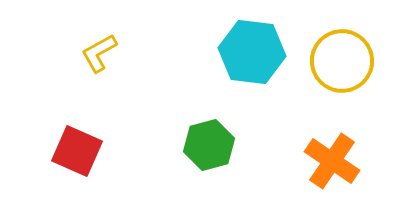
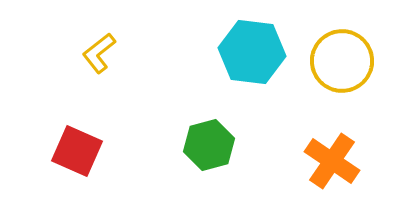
yellow L-shape: rotated 9 degrees counterclockwise
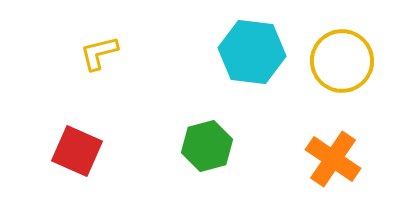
yellow L-shape: rotated 24 degrees clockwise
green hexagon: moved 2 px left, 1 px down
orange cross: moved 1 px right, 2 px up
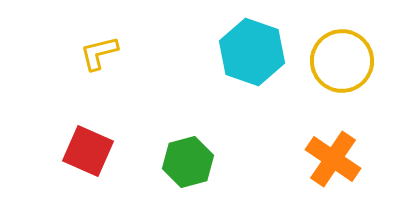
cyan hexagon: rotated 12 degrees clockwise
green hexagon: moved 19 px left, 16 px down
red square: moved 11 px right
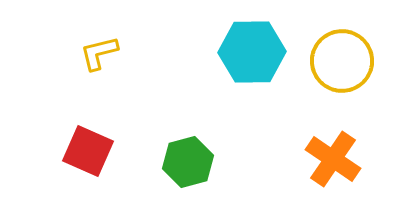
cyan hexagon: rotated 20 degrees counterclockwise
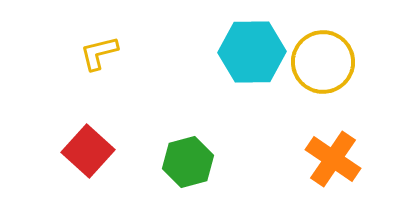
yellow circle: moved 19 px left, 1 px down
red square: rotated 18 degrees clockwise
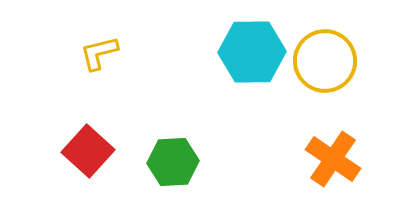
yellow circle: moved 2 px right, 1 px up
green hexagon: moved 15 px left; rotated 12 degrees clockwise
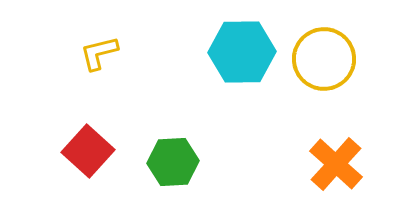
cyan hexagon: moved 10 px left
yellow circle: moved 1 px left, 2 px up
orange cross: moved 3 px right, 5 px down; rotated 8 degrees clockwise
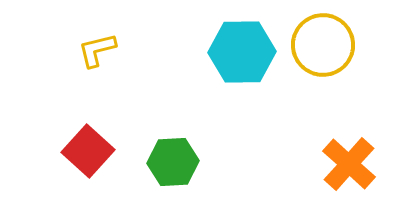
yellow L-shape: moved 2 px left, 3 px up
yellow circle: moved 1 px left, 14 px up
orange cross: moved 13 px right
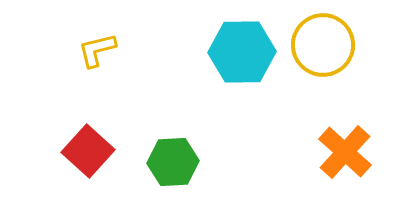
orange cross: moved 4 px left, 12 px up
